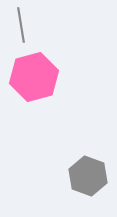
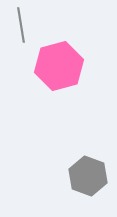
pink hexagon: moved 25 px right, 11 px up
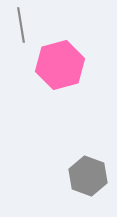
pink hexagon: moved 1 px right, 1 px up
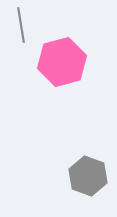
pink hexagon: moved 2 px right, 3 px up
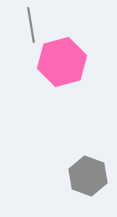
gray line: moved 10 px right
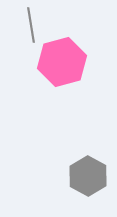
gray hexagon: rotated 9 degrees clockwise
